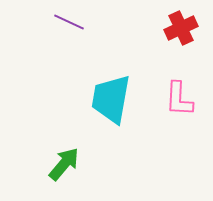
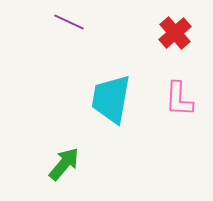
red cross: moved 6 px left, 5 px down; rotated 16 degrees counterclockwise
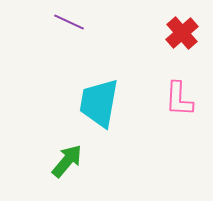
red cross: moved 7 px right
cyan trapezoid: moved 12 px left, 4 px down
green arrow: moved 3 px right, 3 px up
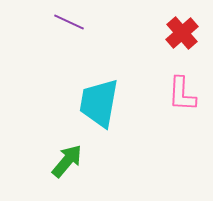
pink L-shape: moved 3 px right, 5 px up
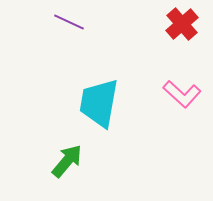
red cross: moved 9 px up
pink L-shape: rotated 51 degrees counterclockwise
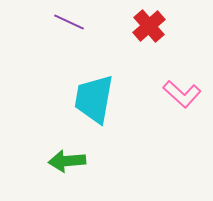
red cross: moved 33 px left, 2 px down
cyan trapezoid: moved 5 px left, 4 px up
green arrow: rotated 135 degrees counterclockwise
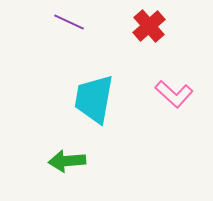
pink L-shape: moved 8 px left
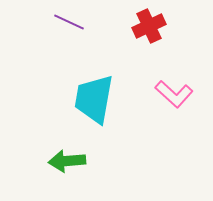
red cross: rotated 16 degrees clockwise
